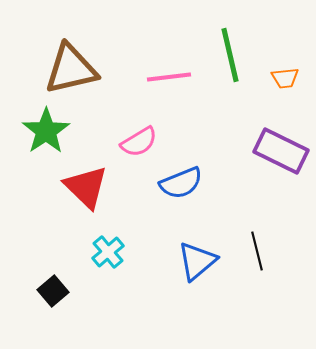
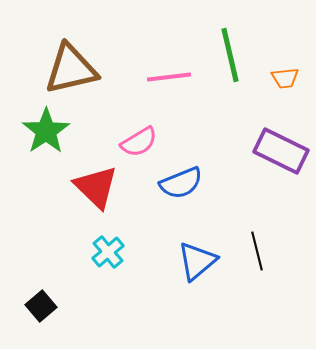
red triangle: moved 10 px right
black square: moved 12 px left, 15 px down
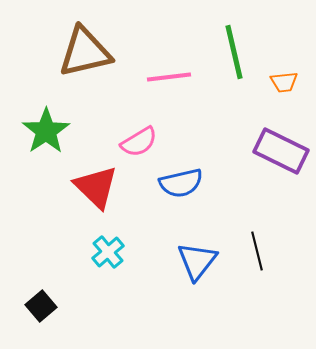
green line: moved 4 px right, 3 px up
brown triangle: moved 14 px right, 17 px up
orange trapezoid: moved 1 px left, 4 px down
blue semicircle: rotated 9 degrees clockwise
blue triangle: rotated 12 degrees counterclockwise
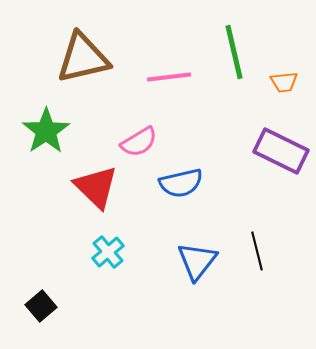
brown triangle: moved 2 px left, 6 px down
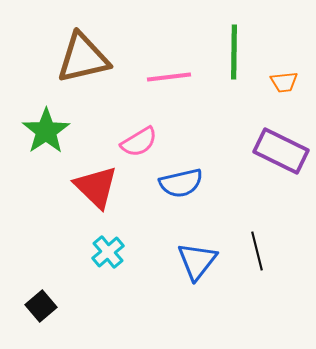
green line: rotated 14 degrees clockwise
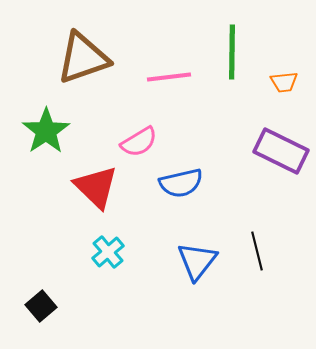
green line: moved 2 px left
brown triangle: rotated 6 degrees counterclockwise
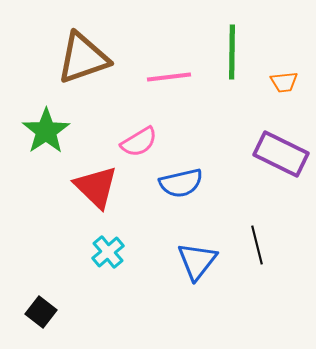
purple rectangle: moved 3 px down
black line: moved 6 px up
black square: moved 6 px down; rotated 12 degrees counterclockwise
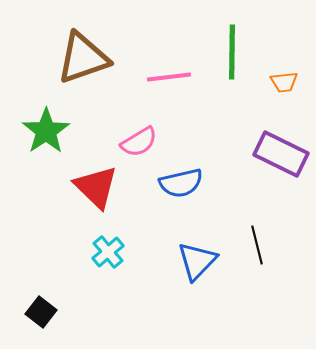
blue triangle: rotated 6 degrees clockwise
